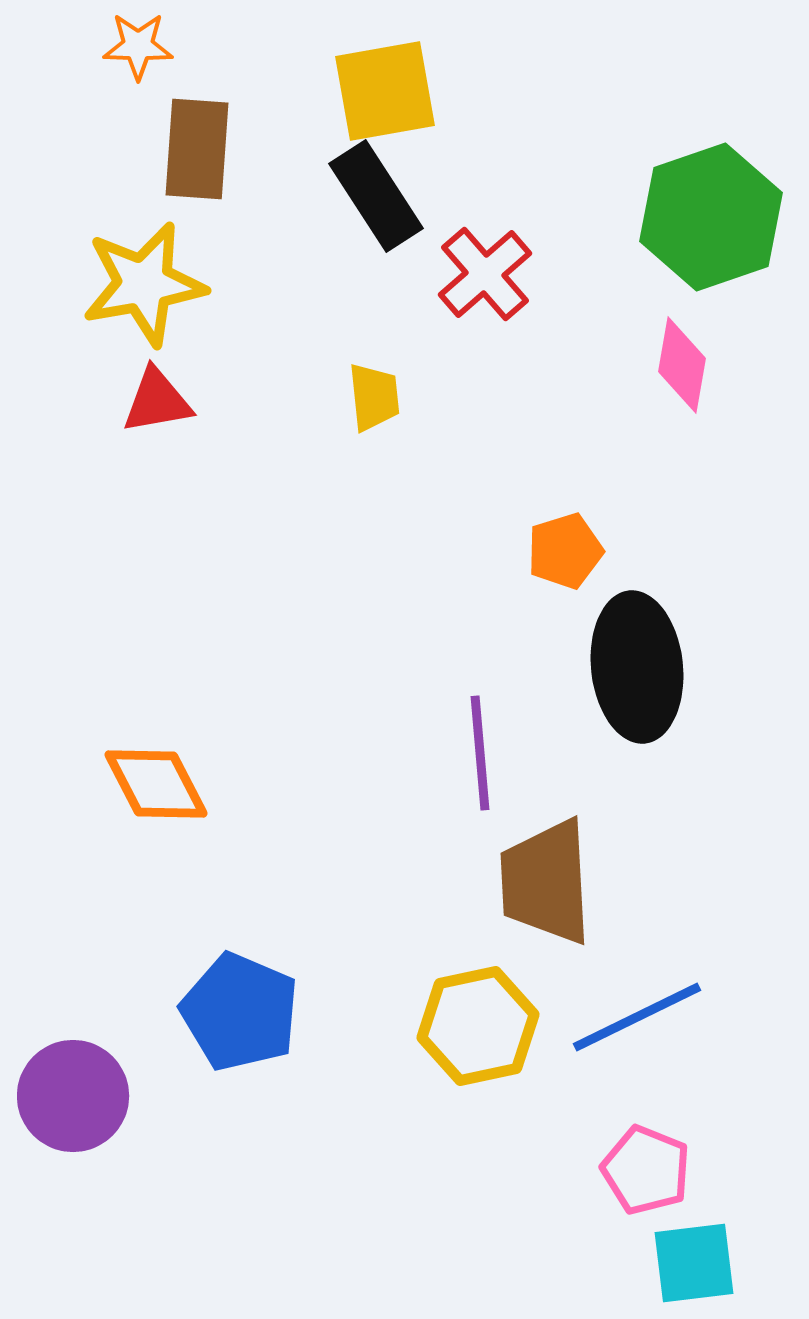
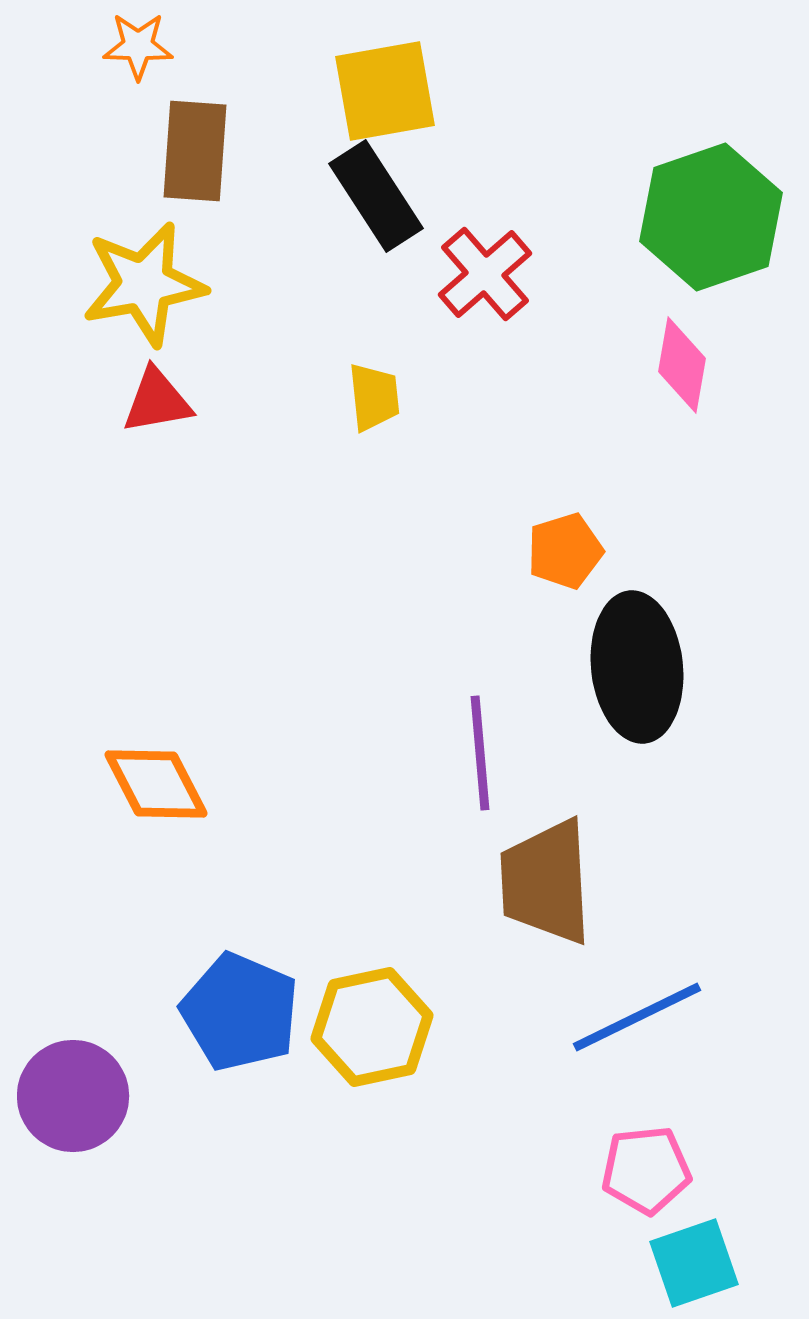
brown rectangle: moved 2 px left, 2 px down
yellow hexagon: moved 106 px left, 1 px down
pink pentagon: rotated 28 degrees counterclockwise
cyan square: rotated 12 degrees counterclockwise
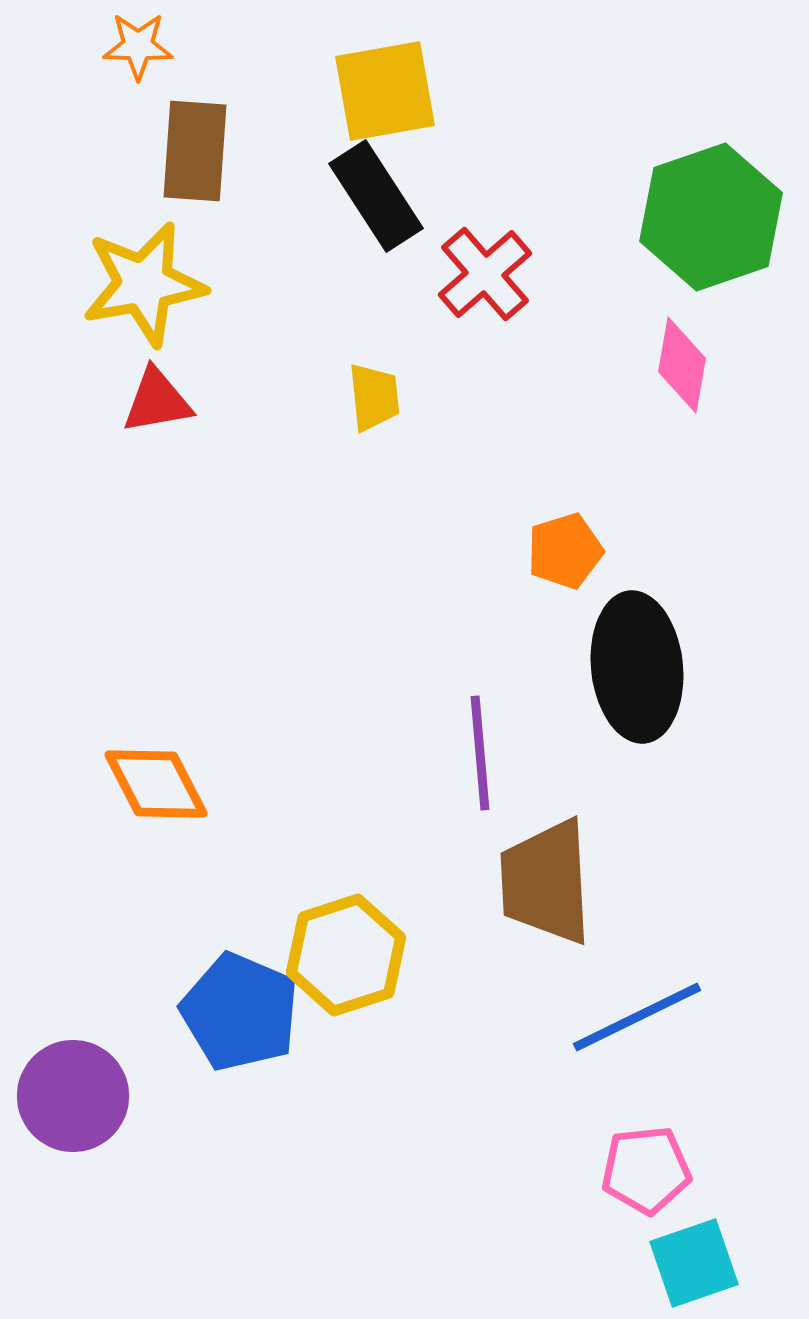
yellow hexagon: moved 26 px left, 72 px up; rotated 6 degrees counterclockwise
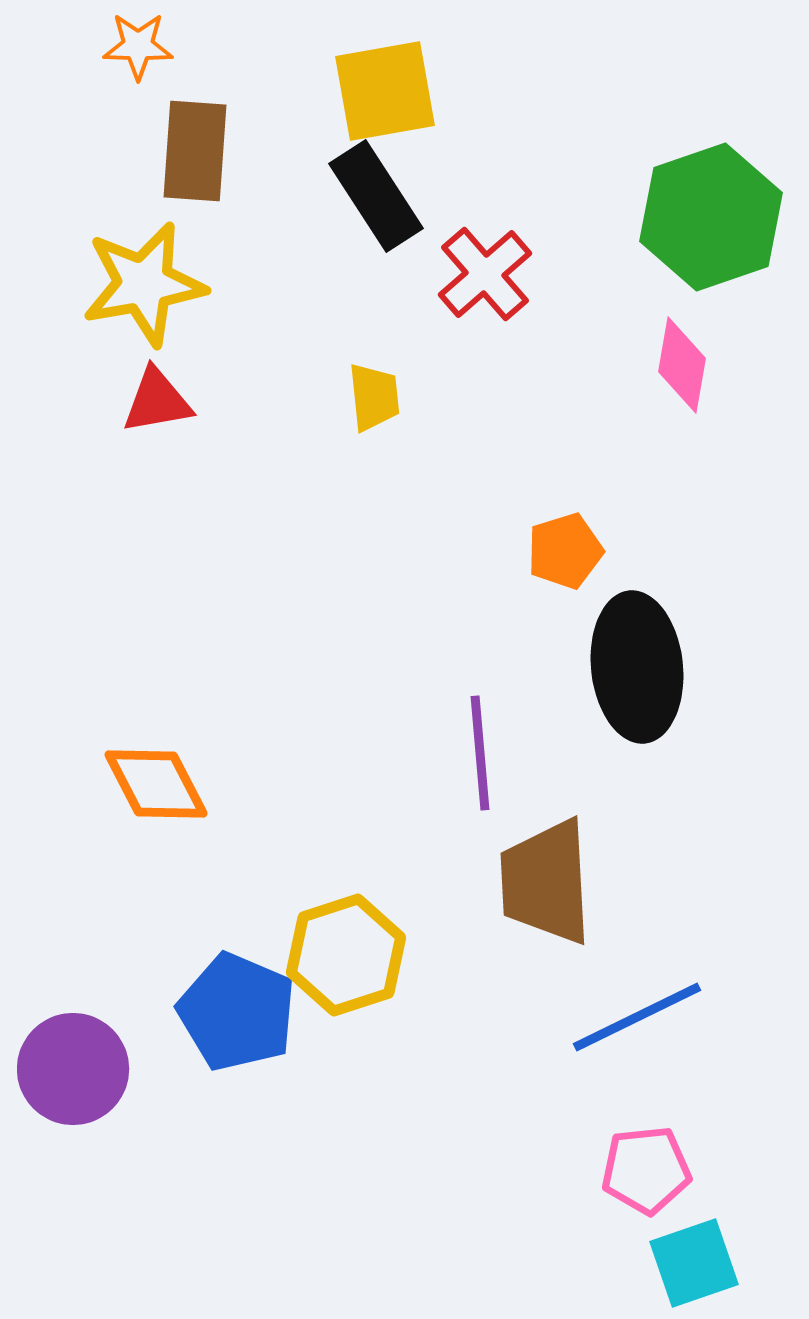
blue pentagon: moved 3 px left
purple circle: moved 27 px up
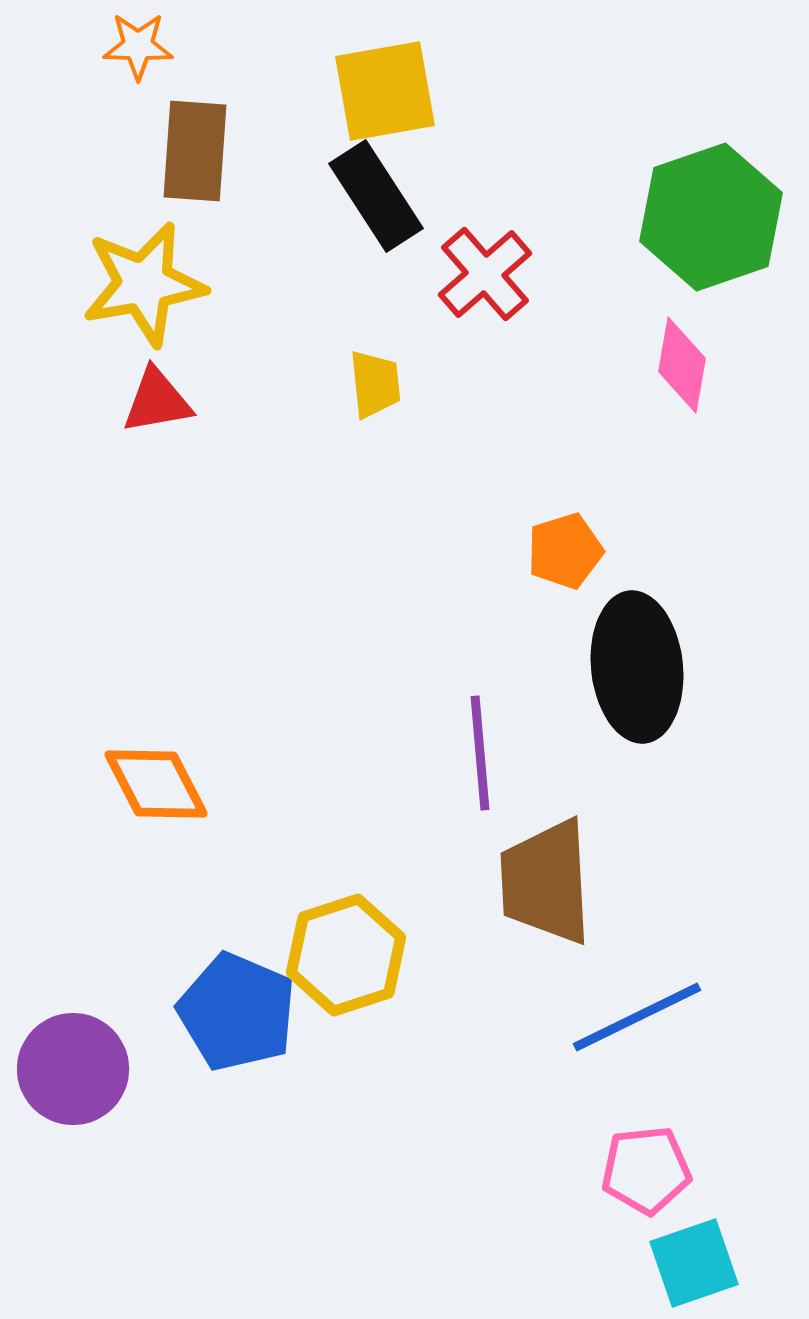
yellow trapezoid: moved 1 px right, 13 px up
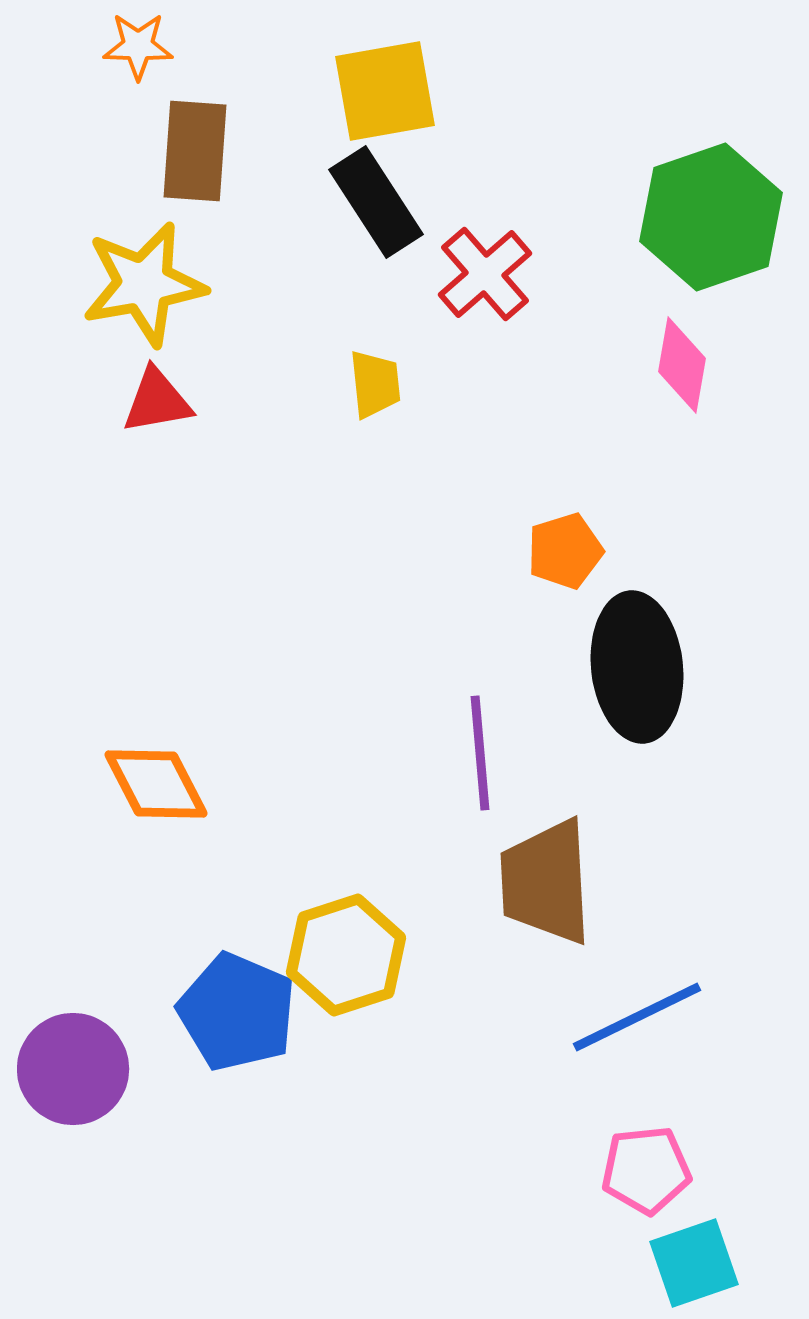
black rectangle: moved 6 px down
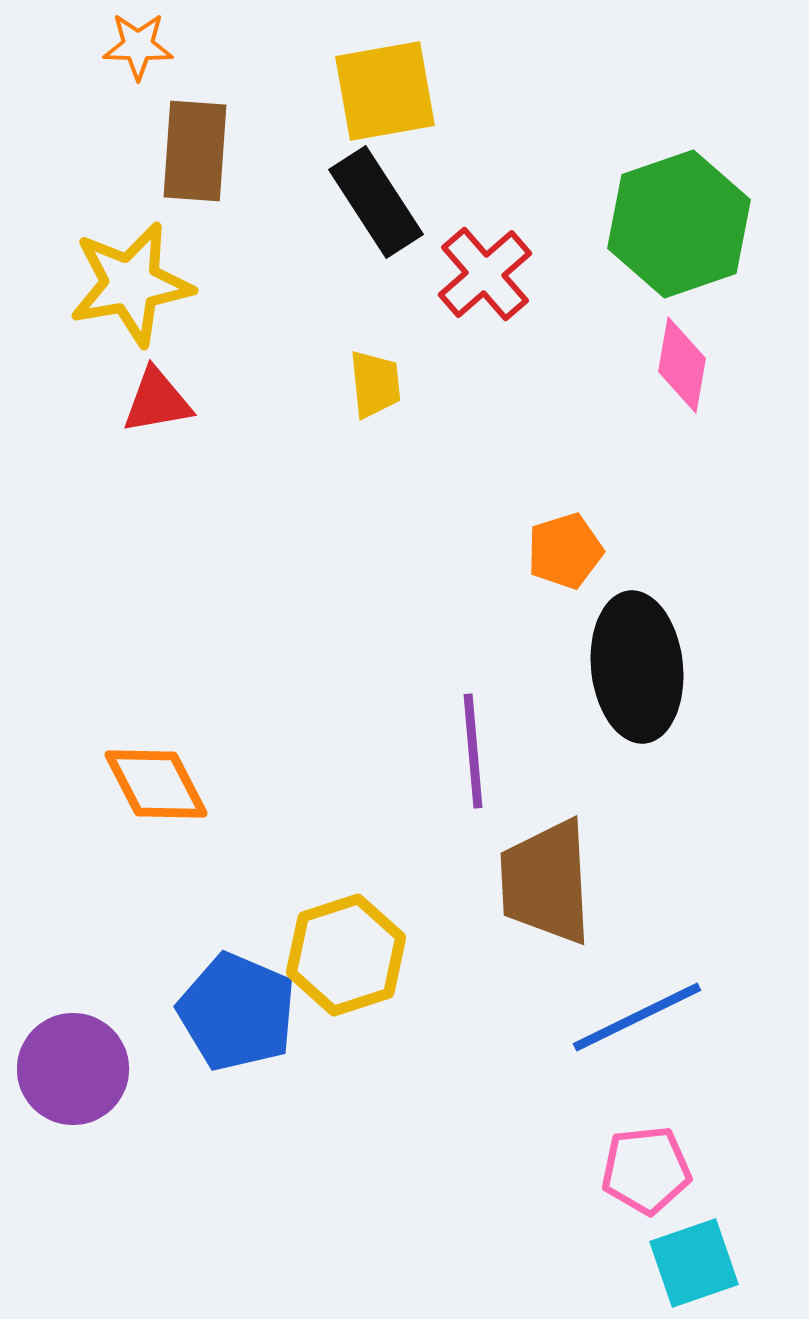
green hexagon: moved 32 px left, 7 px down
yellow star: moved 13 px left
purple line: moved 7 px left, 2 px up
